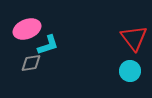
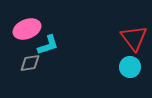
gray diamond: moved 1 px left
cyan circle: moved 4 px up
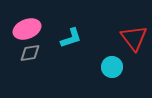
cyan L-shape: moved 23 px right, 7 px up
gray diamond: moved 10 px up
cyan circle: moved 18 px left
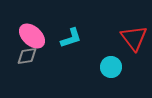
pink ellipse: moved 5 px right, 7 px down; rotated 64 degrees clockwise
gray diamond: moved 3 px left, 3 px down
cyan circle: moved 1 px left
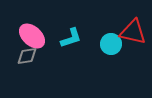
red triangle: moved 1 px left, 6 px up; rotated 40 degrees counterclockwise
cyan circle: moved 23 px up
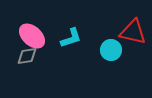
cyan circle: moved 6 px down
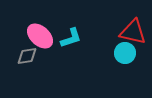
pink ellipse: moved 8 px right
cyan circle: moved 14 px right, 3 px down
